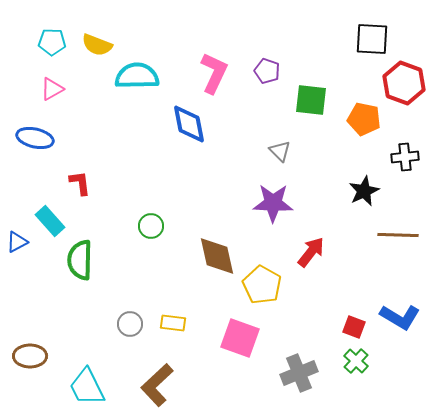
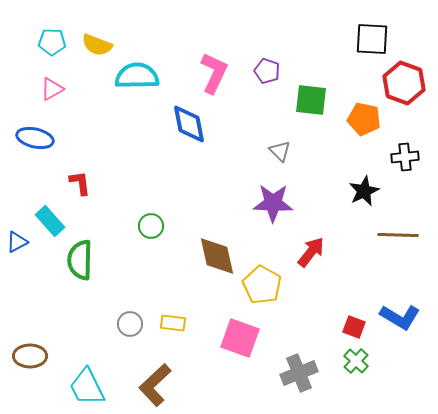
brown L-shape: moved 2 px left
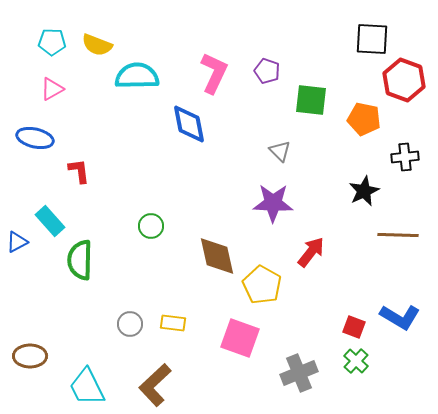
red hexagon: moved 3 px up
red L-shape: moved 1 px left, 12 px up
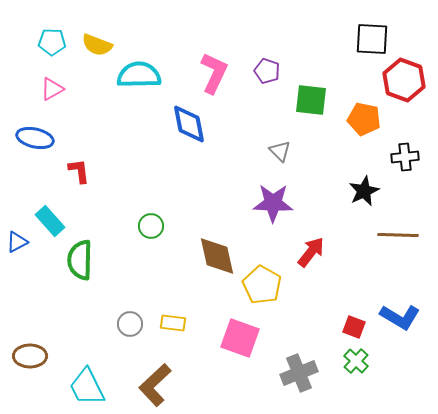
cyan semicircle: moved 2 px right, 1 px up
